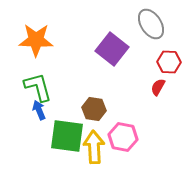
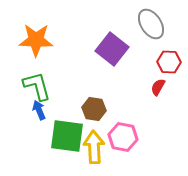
green L-shape: moved 1 px left, 1 px up
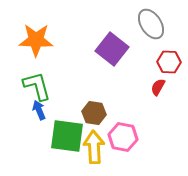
brown hexagon: moved 4 px down
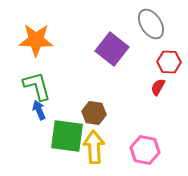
pink hexagon: moved 22 px right, 13 px down
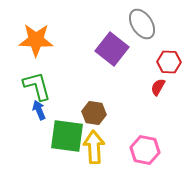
gray ellipse: moved 9 px left
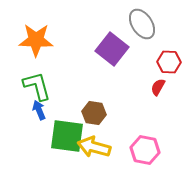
yellow arrow: rotated 72 degrees counterclockwise
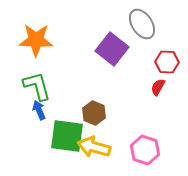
red hexagon: moved 2 px left
brown hexagon: rotated 15 degrees clockwise
pink hexagon: rotated 8 degrees clockwise
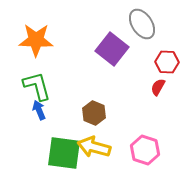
green square: moved 3 px left, 17 px down
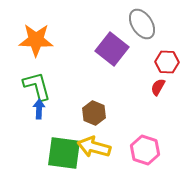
blue arrow: moved 1 px up; rotated 24 degrees clockwise
